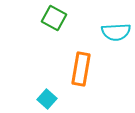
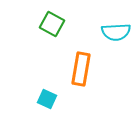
green square: moved 2 px left, 6 px down
cyan square: rotated 18 degrees counterclockwise
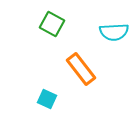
cyan semicircle: moved 2 px left
orange rectangle: rotated 48 degrees counterclockwise
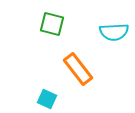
green square: rotated 15 degrees counterclockwise
orange rectangle: moved 3 px left
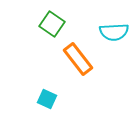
green square: rotated 20 degrees clockwise
orange rectangle: moved 10 px up
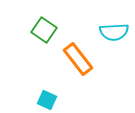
green square: moved 8 px left, 6 px down
cyan square: moved 1 px down
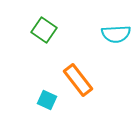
cyan semicircle: moved 2 px right, 2 px down
orange rectangle: moved 21 px down
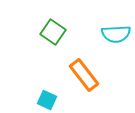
green square: moved 9 px right, 2 px down
orange rectangle: moved 6 px right, 5 px up
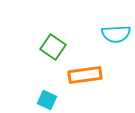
green square: moved 15 px down
orange rectangle: moved 1 px right; rotated 60 degrees counterclockwise
